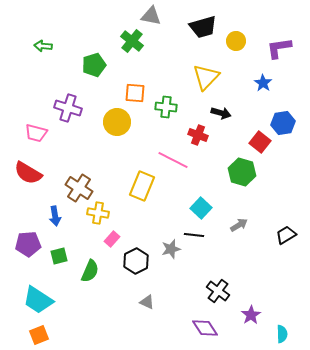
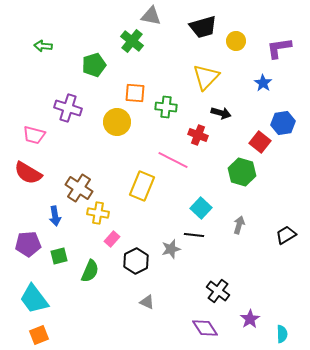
pink trapezoid at (36, 133): moved 2 px left, 2 px down
gray arrow at (239, 225): rotated 42 degrees counterclockwise
cyan trapezoid at (38, 300): moved 4 px left, 1 px up; rotated 20 degrees clockwise
purple star at (251, 315): moved 1 px left, 4 px down
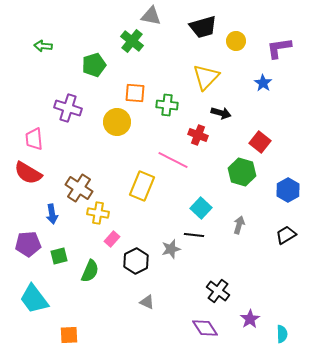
green cross at (166, 107): moved 1 px right, 2 px up
blue hexagon at (283, 123): moved 5 px right, 67 px down; rotated 20 degrees counterclockwise
pink trapezoid at (34, 135): moved 4 px down; rotated 70 degrees clockwise
blue arrow at (55, 216): moved 3 px left, 2 px up
orange square at (39, 335): moved 30 px right; rotated 18 degrees clockwise
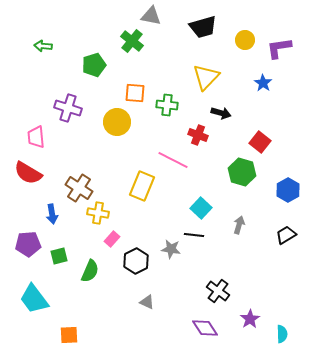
yellow circle at (236, 41): moved 9 px right, 1 px up
pink trapezoid at (34, 139): moved 2 px right, 2 px up
gray star at (171, 249): rotated 24 degrees clockwise
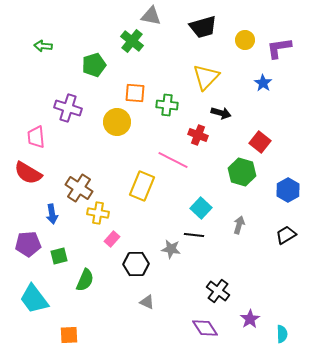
black hexagon at (136, 261): moved 3 px down; rotated 25 degrees clockwise
green semicircle at (90, 271): moved 5 px left, 9 px down
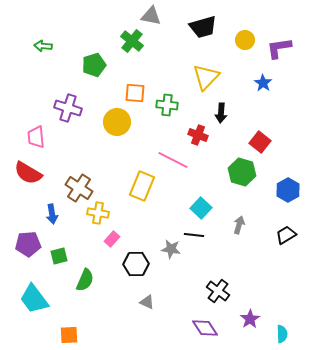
black arrow at (221, 113): rotated 78 degrees clockwise
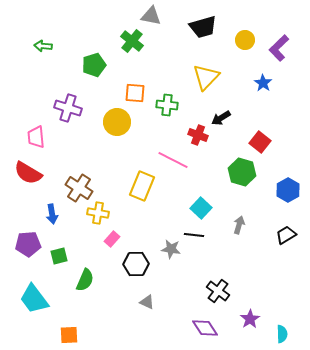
purple L-shape at (279, 48): rotated 36 degrees counterclockwise
black arrow at (221, 113): moved 5 px down; rotated 54 degrees clockwise
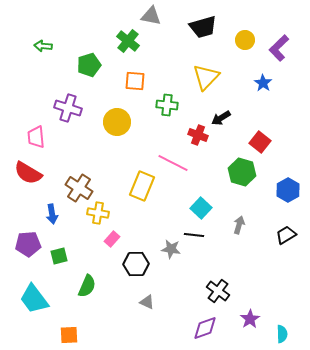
green cross at (132, 41): moved 4 px left
green pentagon at (94, 65): moved 5 px left
orange square at (135, 93): moved 12 px up
pink line at (173, 160): moved 3 px down
green semicircle at (85, 280): moved 2 px right, 6 px down
purple diamond at (205, 328): rotated 76 degrees counterclockwise
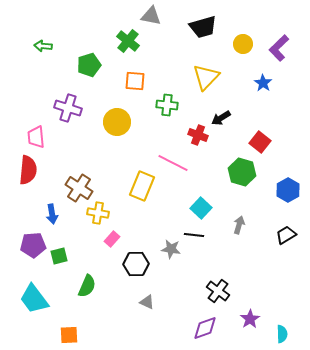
yellow circle at (245, 40): moved 2 px left, 4 px down
red semicircle at (28, 173): moved 3 px up; rotated 116 degrees counterclockwise
purple pentagon at (28, 244): moved 5 px right, 1 px down
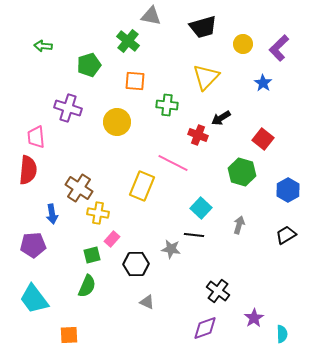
red square at (260, 142): moved 3 px right, 3 px up
green square at (59, 256): moved 33 px right, 1 px up
purple star at (250, 319): moved 4 px right, 1 px up
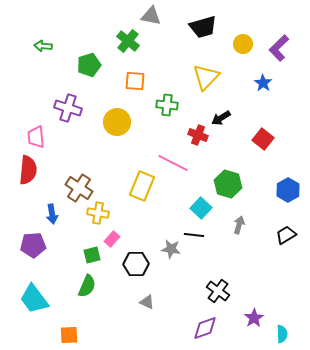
green hexagon at (242, 172): moved 14 px left, 12 px down
